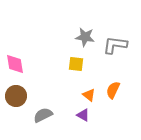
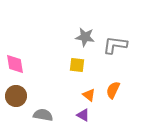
yellow square: moved 1 px right, 1 px down
gray semicircle: rotated 36 degrees clockwise
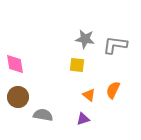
gray star: moved 2 px down
brown circle: moved 2 px right, 1 px down
purple triangle: moved 4 px down; rotated 48 degrees counterclockwise
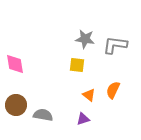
brown circle: moved 2 px left, 8 px down
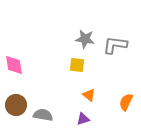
pink diamond: moved 1 px left, 1 px down
orange semicircle: moved 13 px right, 12 px down
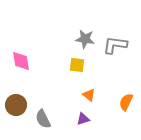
pink diamond: moved 7 px right, 4 px up
gray semicircle: moved 4 px down; rotated 126 degrees counterclockwise
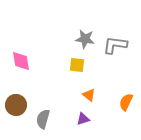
gray semicircle: rotated 42 degrees clockwise
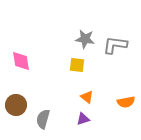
orange triangle: moved 2 px left, 2 px down
orange semicircle: rotated 126 degrees counterclockwise
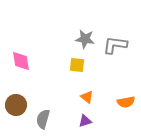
purple triangle: moved 2 px right, 2 px down
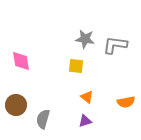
yellow square: moved 1 px left, 1 px down
